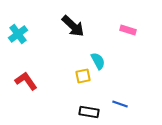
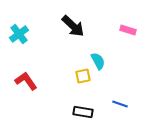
cyan cross: moved 1 px right
black rectangle: moved 6 px left
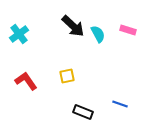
cyan semicircle: moved 27 px up
yellow square: moved 16 px left
black rectangle: rotated 12 degrees clockwise
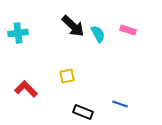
cyan cross: moved 1 px left, 1 px up; rotated 30 degrees clockwise
red L-shape: moved 8 px down; rotated 10 degrees counterclockwise
